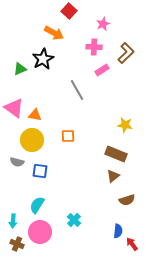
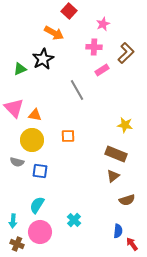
pink triangle: rotated 10 degrees clockwise
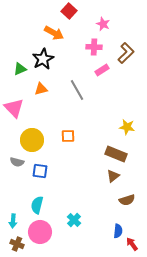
pink star: rotated 24 degrees counterclockwise
orange triangle: moved 6 px right, 26 px up; rotated 24 degrees counterclockwise
yellow star: moved 2 px right, 2 px down
cyan semicircle: rotated 18 degrees counterclockwise
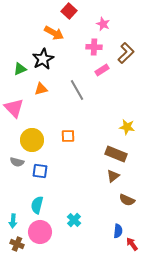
brown semicircle: rotated 42 degrees clockwise
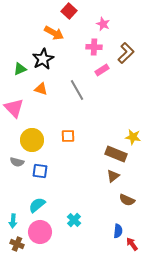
orange triangle: rotated 32 degrees clockwise
yellow star: moved 6 px right, 10 px down
cyan semicircle: rotated 36 degrees clockwise
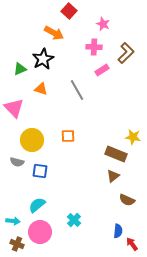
cyan arrow: rotated 88 degrees counterclockwise
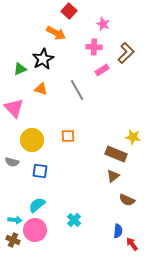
orange arrow: moved 2 px right
gray semicircle: moved 5 px left
cyan arrow: moved 2 px right, 1 px up
pink circle: moved 5 px left, 2 px up
brown cross: moved 4 px left, 4 px up
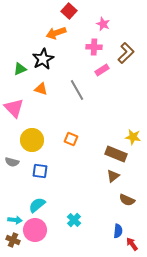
orange arrow: rotated 132 degrees clockwise
orange square: moved 3 px right, 3 px down; rotated 24 degrees clockwise
